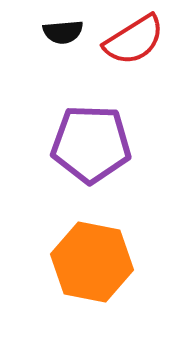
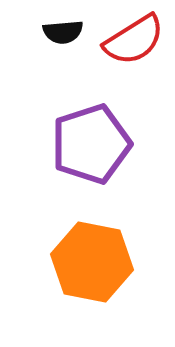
purple pentagon: rotated 20 degrees counterclockwise
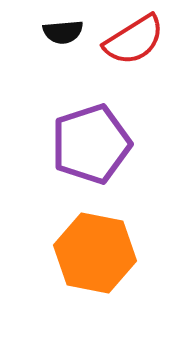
orange hexagon: moved 3 px right, 9 px up
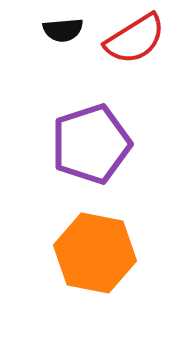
black semicircle: moved 2 px up
red semicircle: moved 1 px right, 1 px up
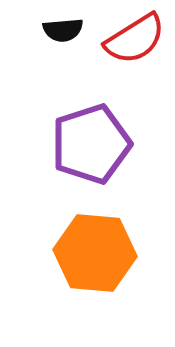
orange hexagon: rotated 6 degrees counterclockwise
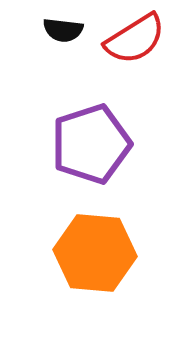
black semicircle: rotated 12 degrees clockwise
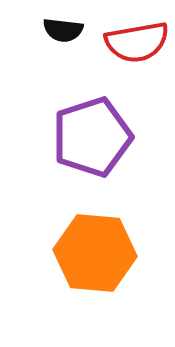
red semicircle: moved 2 px right, 3 px down; rotated 22 degrees clockwise
purple pentagon: moved 1 px right, 7 px up
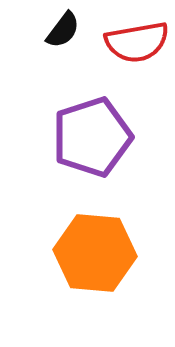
black semicircle: rotated 60 degrees counterclockwise
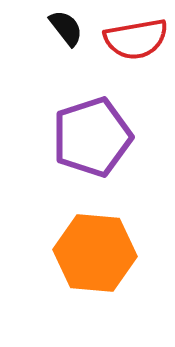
black semicircle: moved 3 px right, 2 px up; rotated 75 degrees counterclockwise
red semicircle: moved 1 px left, 3 px up
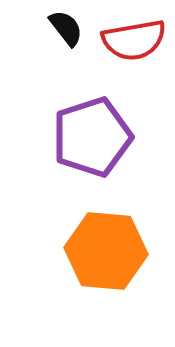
red semicircle: moved 2 px left, 1 px down
orange hexagon: moved 11 px right, 2 px up
